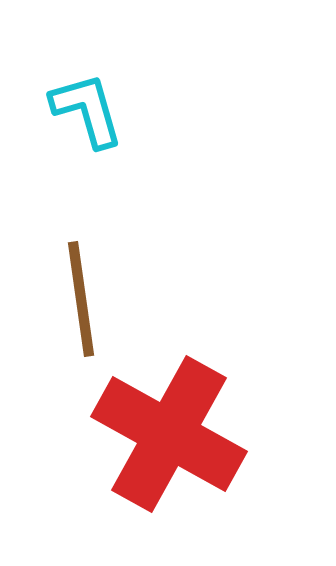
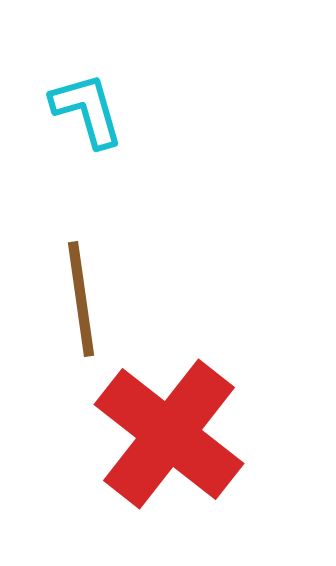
red cross: rotated 9 degrees clockwise
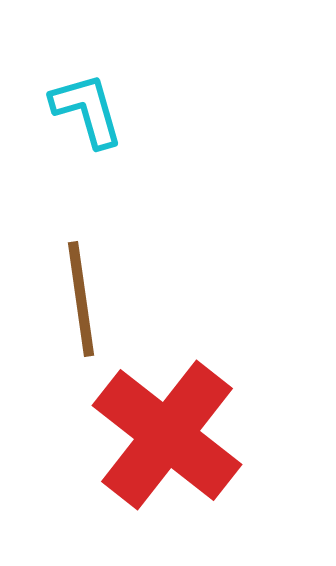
red cross: moved 2 px left, 1 px down
